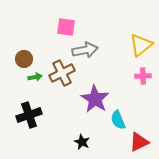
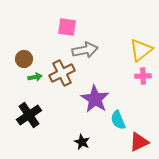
pink square: moved 1 px right
yellow triangle: moved 5 px down
black cross: rotated 15 degrees counterclockwise
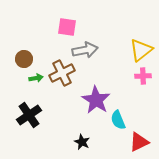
green arrow: moved 1 px right, 1 px down
purple star: moved 1 px right, 1 px down
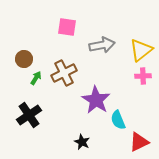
gray arrow: moved 17 px right, 5 px up
brown cross: moved 2 px right
green arrow: rotated 48 degrees counterclockwise
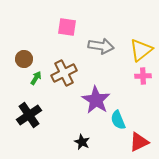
gray arrow: moved 1 px left, 1 px down; rotated 20 degrees clockwise
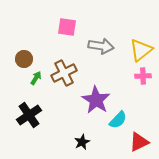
cyan semicircle: rotated 114 degrees counterclockwise
black star: rotated 21 degrees clockwise
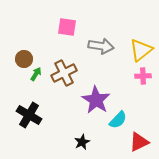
green arrow: moved 4 px up
black cross: rotated 25 degrees counterclockwise
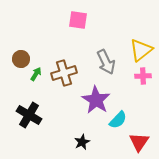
pink square: moved 11 px right, 7 px up
gray arrow: moved 5 px right, 16 px down; rotated 55 degrees clockwise
brown circle: moved 3 px left
brown cross: rotated 10 degrees clockwise
red triangle: rotated 30 degrees counterclockwise
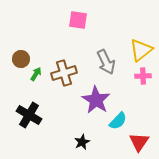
cyan semicircle: moved 1 px down
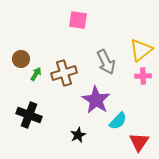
black cross: rotated 10 degrees counterclockwise
black star: moved 4 px left, 7 px up
